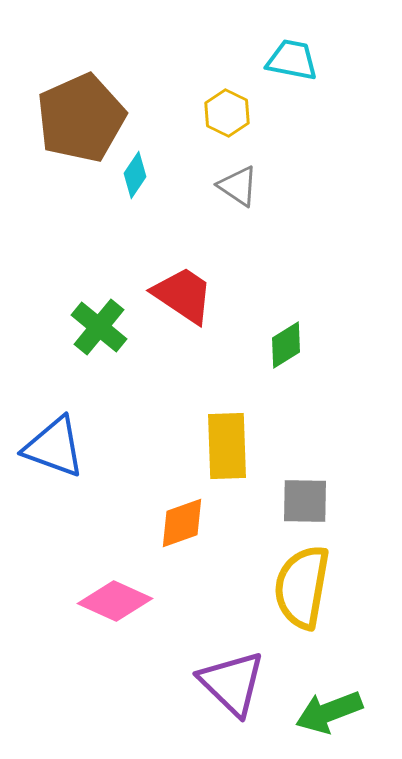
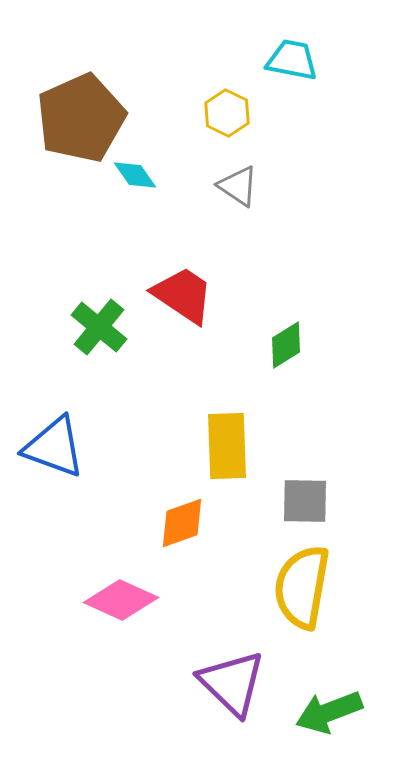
cyan diamond: rotated 69 degrees counterclockwise
pink diamond: moved 6 px right, 1 px up
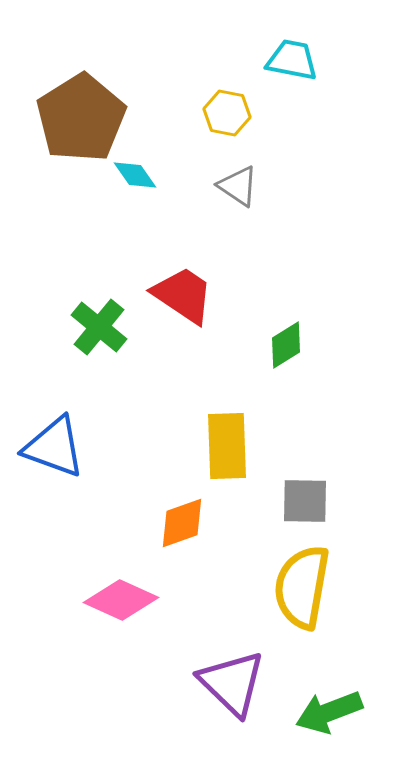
yellow hexagon: rotated 15 degrees counterclockwise
brown pentagon: rotated 8 degrees counterclockwise
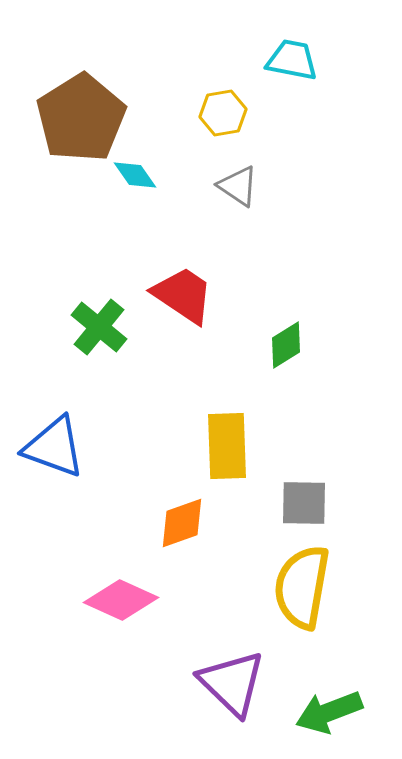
yellow hexagon: moved 4 px left; rotated 21 degrees counterclockwise
gray square: moved 1 px left, 2 px down
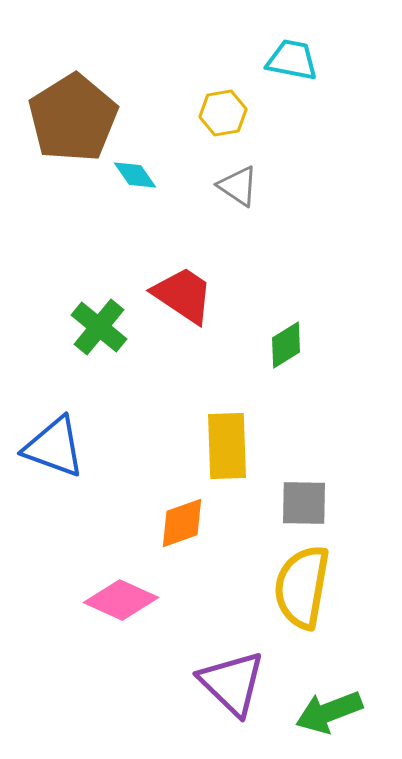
brown pentagon: moved 8 px left
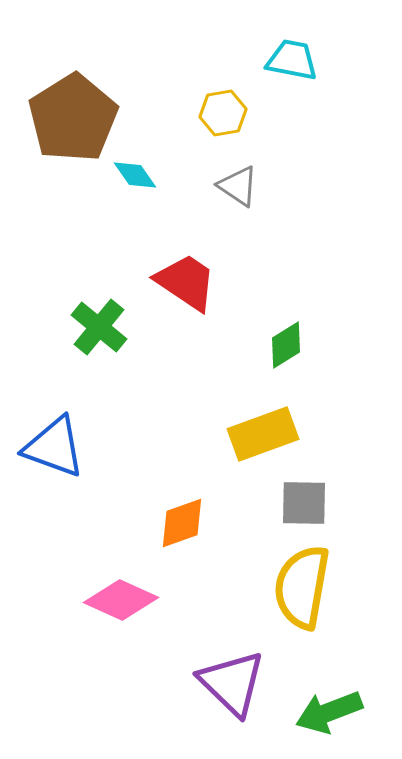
red trapezoid: moved 3 px right, 13 px up
yellow rectangle: moved 36 px right, 12 px up; rotated 72 degrees clockwise
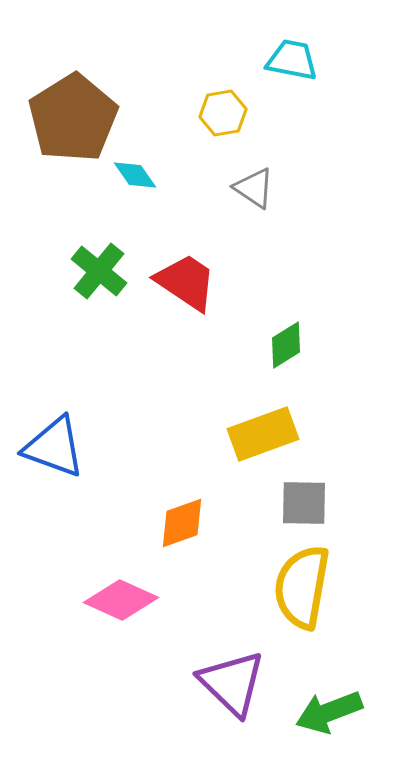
gray triangle: moved 16 px right, 2 px down
green cross: moved 56 px up
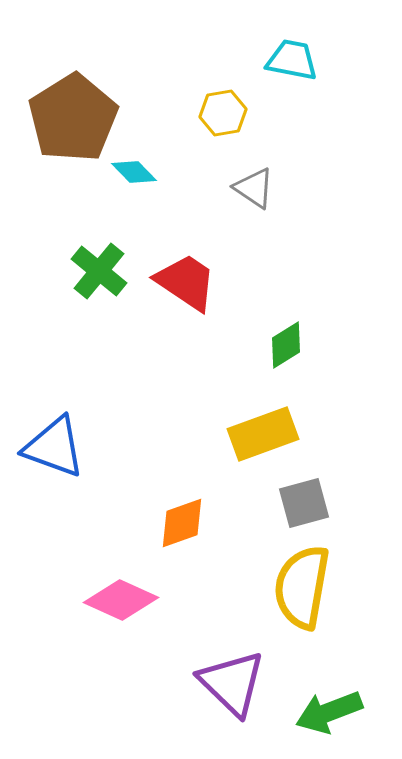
cyan diamond: moved 1 px left, 3 px up; rotated 9 degrees counterclockwise
gray square: rotated 16 degrees counterclockwise
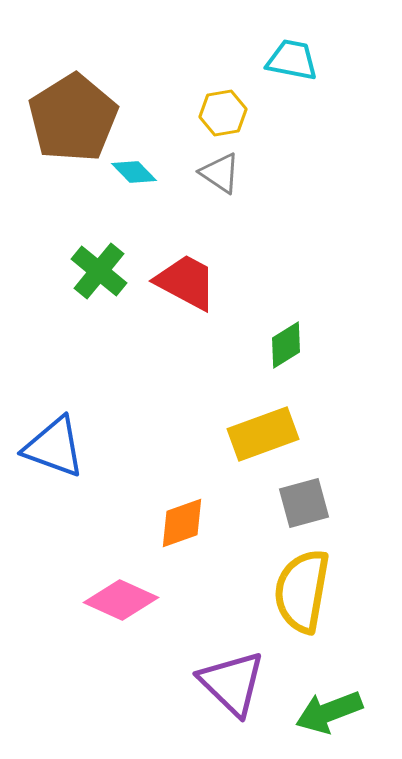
gray triangle: moved 34 px left, 15 px up
red trapezoid: rotated 6 degrees counterclockwise
yellow semicircle: moved 4 px down
